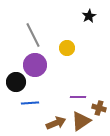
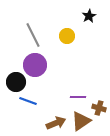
yellow circle: moved 12 px up
blue line: moved 2 px left, 2 px up; rotated 24 degrees clockwise
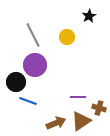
yellow circle: moved 1 px down
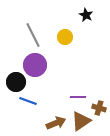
black star: moved 3 px left, 1 px up; rotated 16 degrees counterclockwise
yellow circle: moved 2 px left
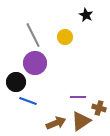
purple circle: moved 2 px up
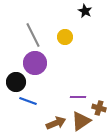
black star: moved 1 px left, 4 px up
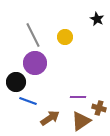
black star: moved 12 px right, 8 px down
brown arrow: moved 6 px left, 5 px up; rotated 12 degrees counterclockwise
